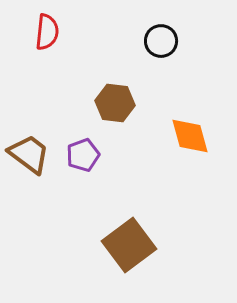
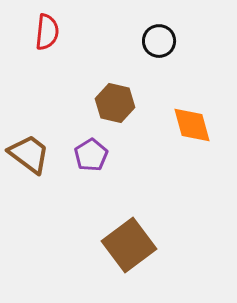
black circle: moved 2 px left
brown hexagon: rotated 6 degrees clockwise
orange diamond: moved 2 px right, 11 px up
purple pentagon: moved 8 px right; rotated 12 degrees counterclockwise
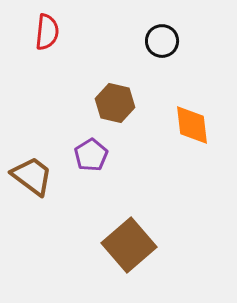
black circle: moved 3 px right
orange diamond: rotated 9 degrees clockwise
brown trapezoid: moved 3 px right, 22 px down
brown square: rotated 4 degrees counterclockwise
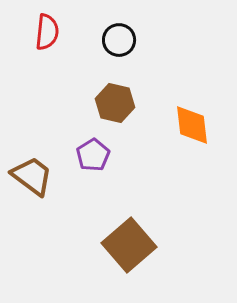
black circle: moved 43 px left, 1 px up
purple pentagon: moved 2 px right
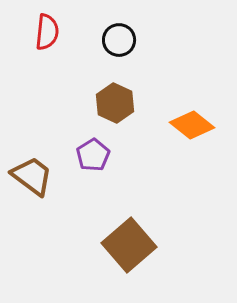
brown hexagon: rotated 12 degrees clockwise
orange diamond: rotated 45 degrees counterclockwise
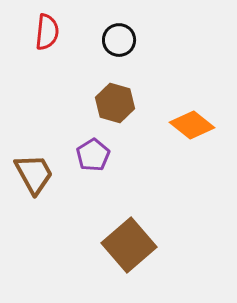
brown hexagon: rotated 9 degrees counterclockwise
brown trapezoid: moved 2 px right, 2 px up; rotated 24 degrees clockwise
